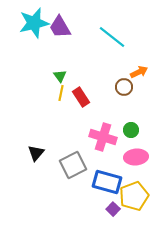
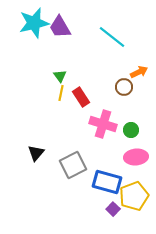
pink cross: moved 13 px up
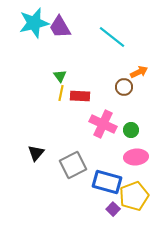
red rectangle: moved 1 px left, 1 px up; rotated 54 degrees counterclockwise
pink cross: rotated 8 degrees clockwise
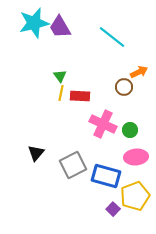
green circle: moved 1 px left
blue rectangle: moved 1 px left, 6 px up
yellow pentagon: moved 1 px right
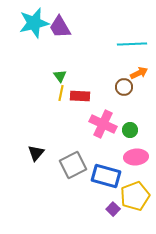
cyan line: moved 20 px right, 7 px down; rotated 40 degrees counterclockwise
orange arrow: moved 1 px down
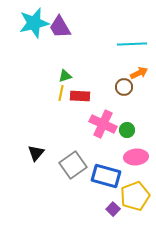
green triangle: moved 5 px right; rotated 48 degrees clockwise
green circle: moved 3 px left
gray square: rotated 8 degrees counterclockwise
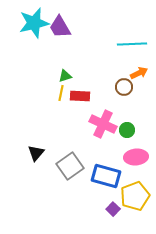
gray square: moved 3 px left, 1 px down
